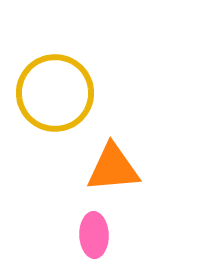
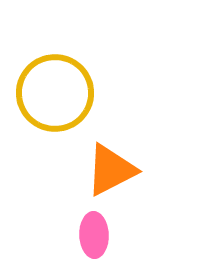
orange triangle: moved 2 px left, 2 px down; rotated 22 degrees counterclockwise
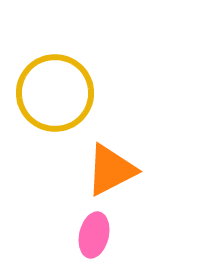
pink ellipse: rotated 15 degrees clockwise
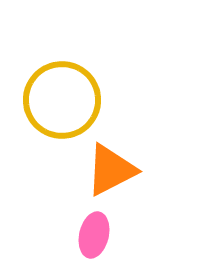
yellow circle: moved 7 px right, 7 px down
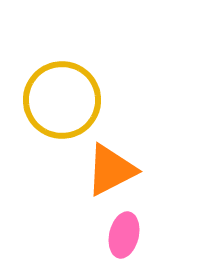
pink ellipse: moved 30 px right
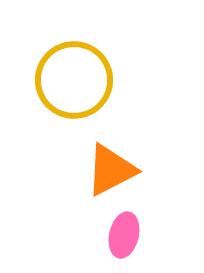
yellow circle: moved 12 px right, 20 px up
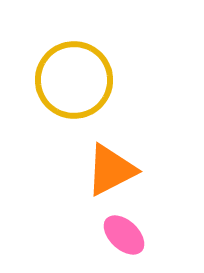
pink ellipse: rotated 60 degrees counterclockwise
